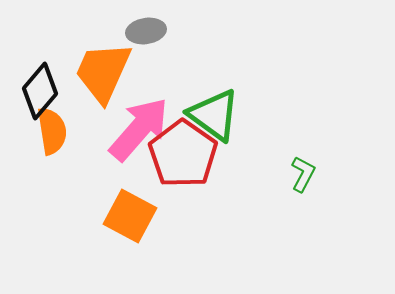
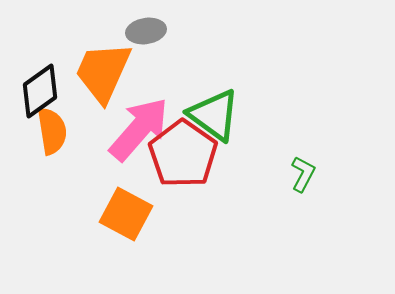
black diamond: rotated 14 degrees clockwise
orange square: moved 4 px left, 2 px up
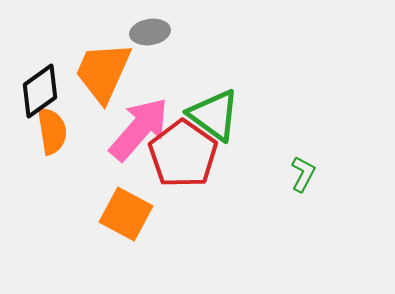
gray ellipse: moved 4 px right, 1 px down
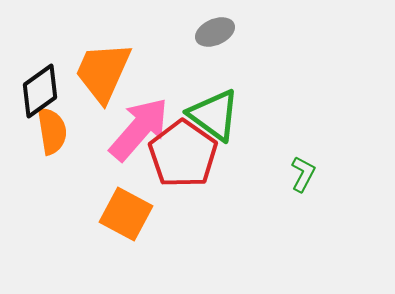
gray ellipse: moved 65 px right; rotated 15 degrees counterclockwise
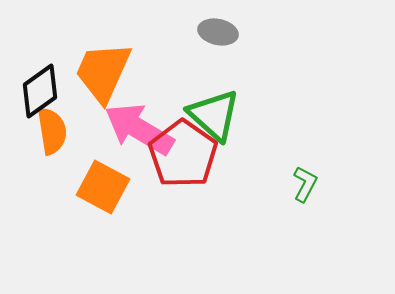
gray ellipse: moved 3 px right; rotated 36 degrees clockwise
green triangle: rotated 6 degrees clockwise
pink arrow: rotated 100 degrees counterclockwise
green L-shape: moved 2 px right, 10 px down
orange square: moved 23 px left, 27 px up
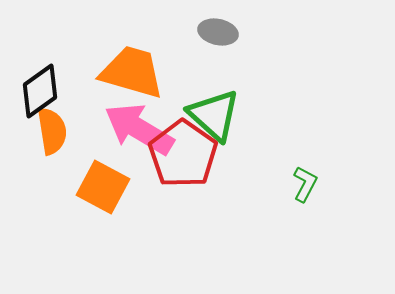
orange trapezoid: moved 29 px right; rotated 82 degrees clockwise
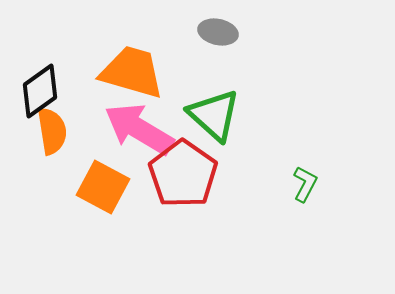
red pentagon: moved 20 px down
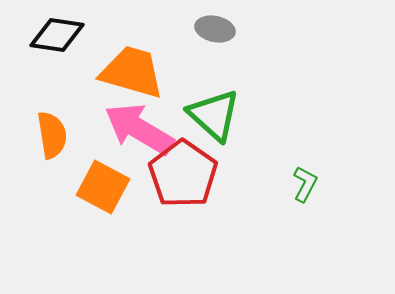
gray ellipse: moved 3 px left, 3 px up
black diamond: moved 17 px right, 56 px up; rotated 44 degrees clockwise
orange semicircle: moved 4 px down
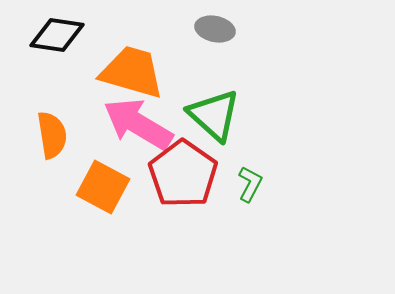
pink arrow: moved 1 px left, 5 px up
green L-shape: moved 55 px left
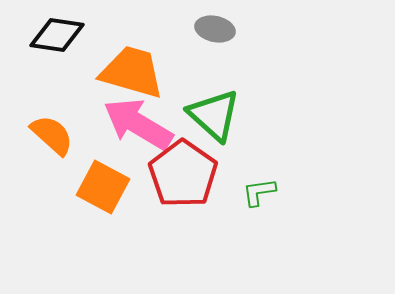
orange semicircle: rotated 39 degrees counterclockwise
green L-shape: moved 9 px right, 8 px down; rotated 126 degrees counterclockwise
